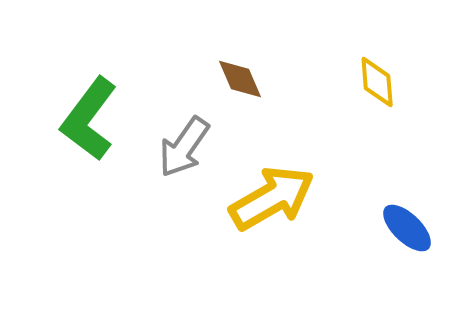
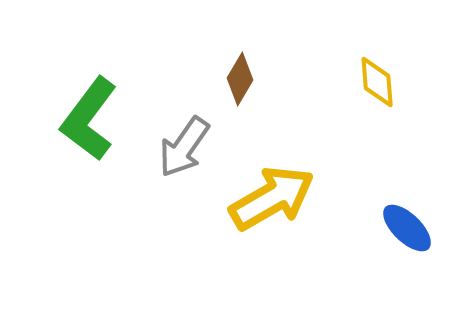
brown diamond: rotated 54 degrees clockwise
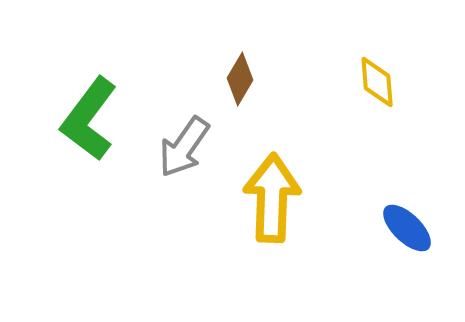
yellow arrow: rotated 58 degrees counterclockwise
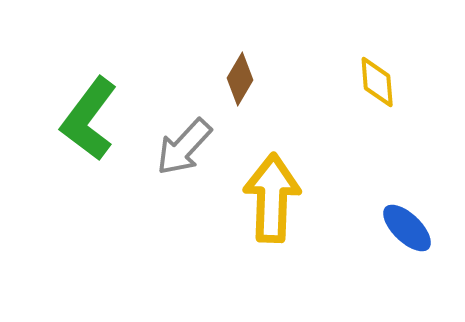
gray arrow: rotated 8 degrees clockwise
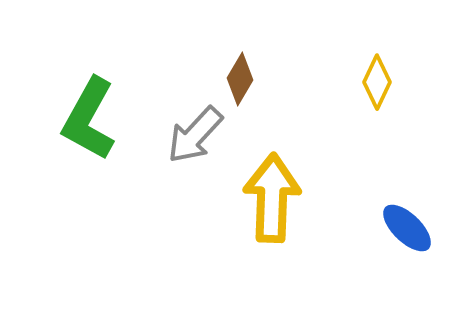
yellow diamond: rotated 30 degrees clockwise
green L-shape: rotated 8 degrees counterclockwise
gray arrow: moved 11 px right, 12 px up
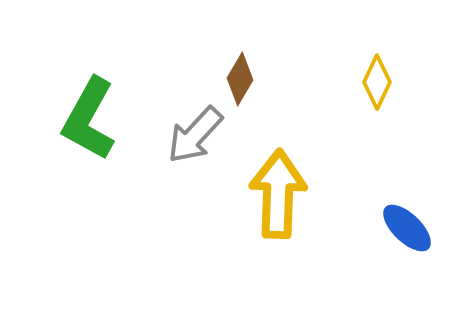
yellow arrow: moved 6 px right, 4 px up
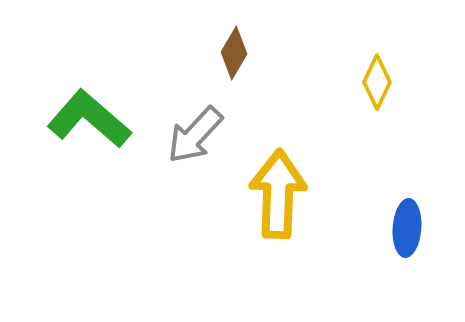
brown diamond: moved 6 px left, 26 px up
green L-shape: rotated 102 degrees clockwise
blue ellipse: rotated 50 degrees clockwise
